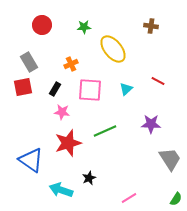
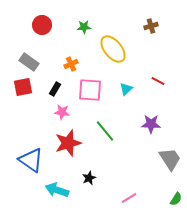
brown cross: rotated 24 degrees counterclockwise
gray rectangle: rotated 24 degrees counterclockwise
green line: rotated 75 degrees clockwise
cyan arrow: moved 4 px left
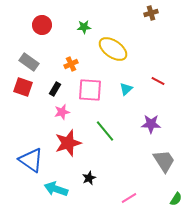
brown cross: moved 13 px up
yellow ellipse: rotated 16 degrees counterclockwise
red square: rotated 30 degrees clockwise
pink star: rotated 21 degrees counterclockwise
gray trapezoid: moved 6 px left, 2 px down
cyan arrow: moved 1 px left, 1 px up
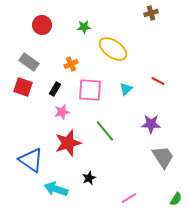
gray trapezoid: moved 1 px left, 4 px up
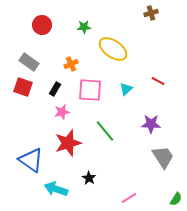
black star: rotated 16 degrees counterclockwise
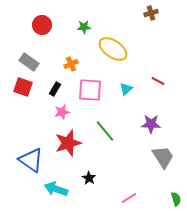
green semicircle: rotated 48 degrees counterclockwise
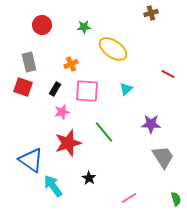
gray rectangle: rotated 42 degrees clockwise
red line: moved 10 px right, 7 px up
pink square: moved 3 px left, 1 px down
green line: moved 1 px left, 1 px down
cyan arrow: moved 3 px left, 3 px up; rotated 35 degrees clockwise
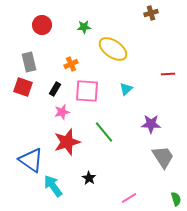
red line: rotated 32 degrees counterclockwise
red star: moved 1 px left, 1 px up
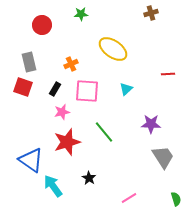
green star: moved 3 px left, 13 px up
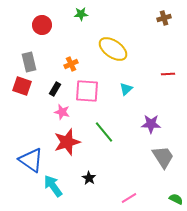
brown cross: moved 13 px right, 5 px down
red square: moved 1 px left, 1 px up
pink star: rotated 28 degrees clockwise
green semicircle: rotated 48 degrees counterclockwise
